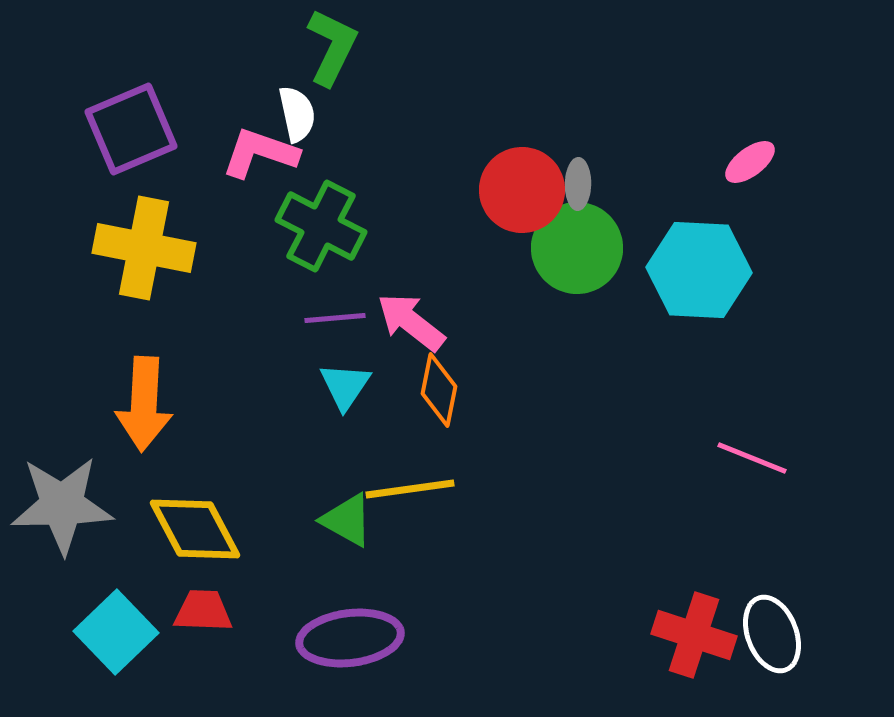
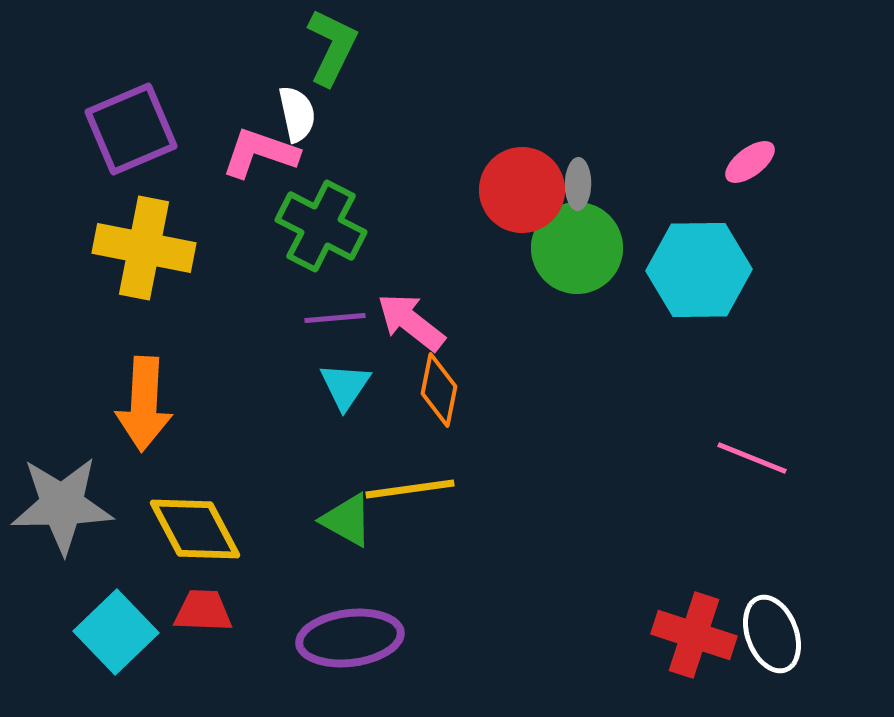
cyan hexagon: rotated 4 degrees counterclockwise
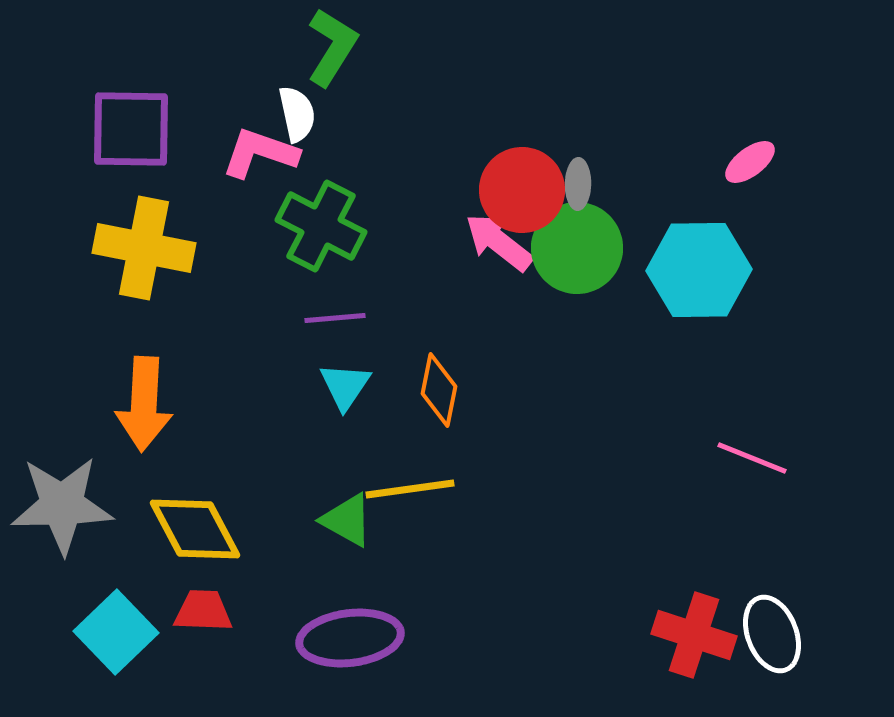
green L-shape: rotated 6 degrees clockwise
purple square: rotated 24 degrees clockwise
pink arrow: moved 88 px right, 80 px up
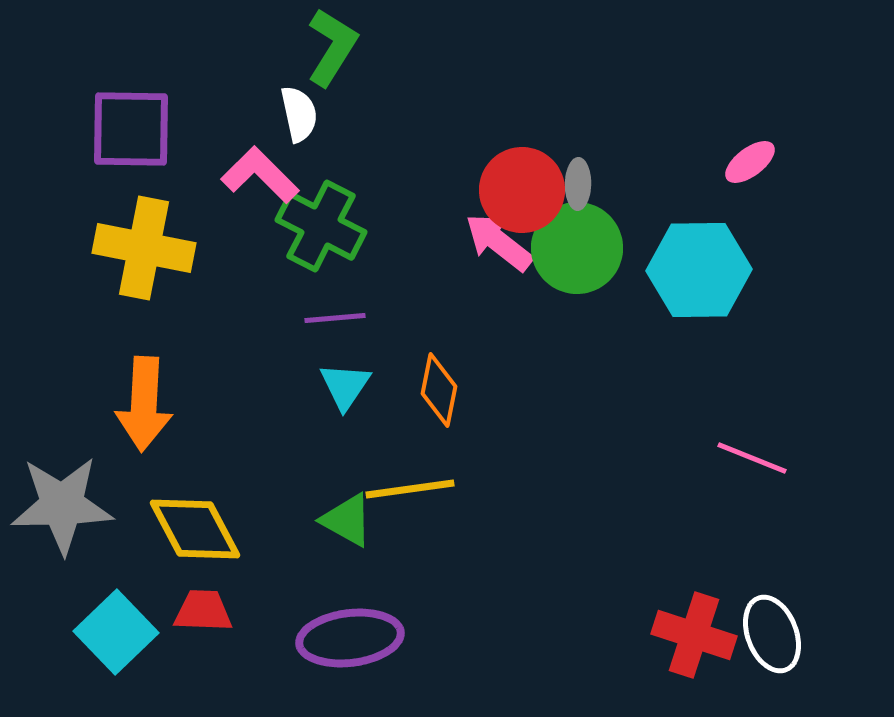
white semicircle: moved 2 px right
pink L-shape: moved 22 px down; rotated 26 degrees clockwise
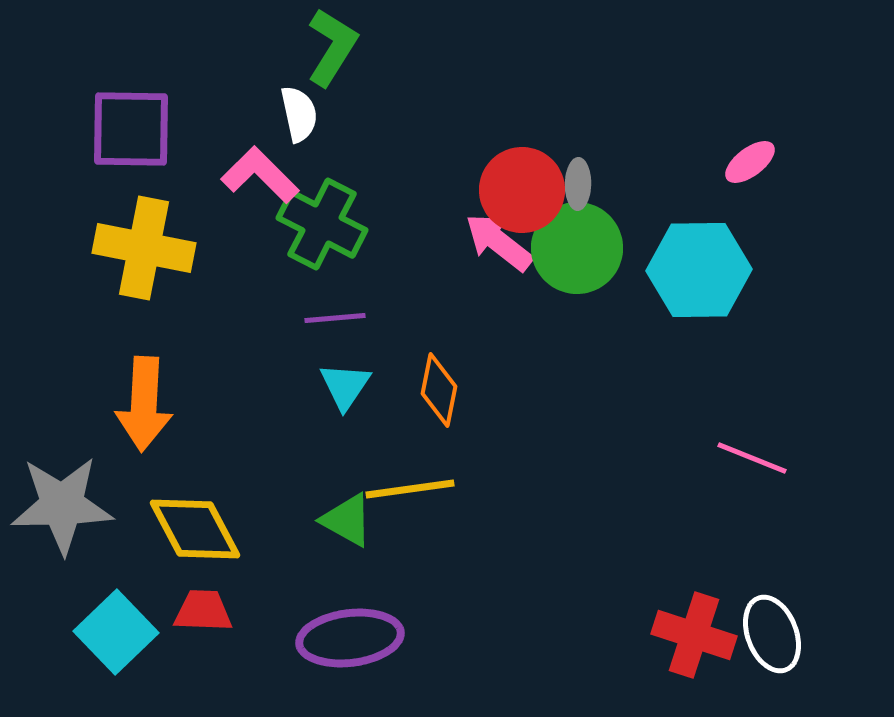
green cross: moved 1 px right, 2 px up
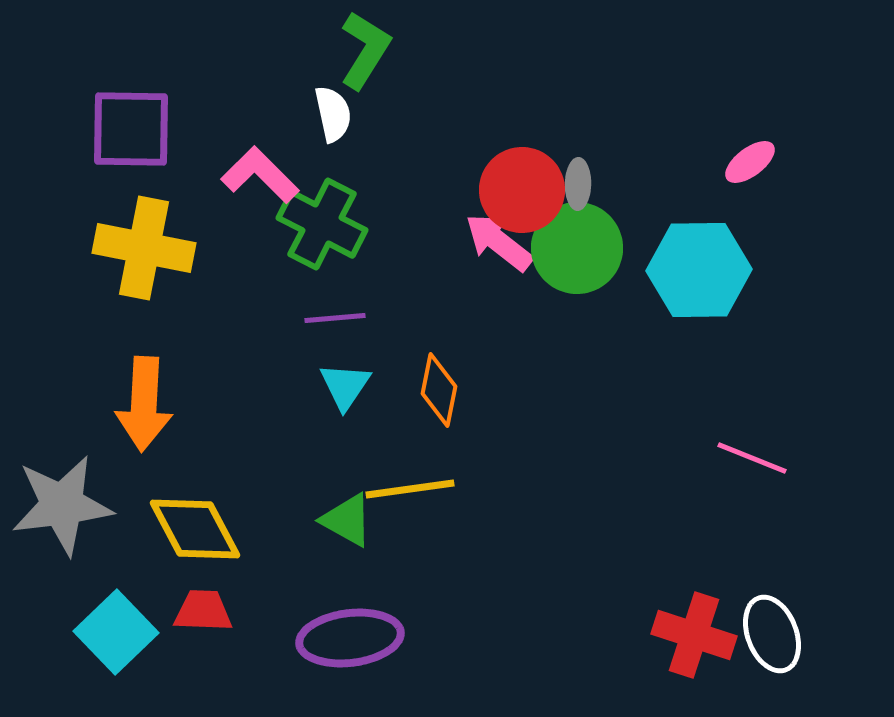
green L-shape: moved 33 px right, 3 px down
white semicircle: moved 34 px right
gray star: rotated 6 degrees counterclockwise
